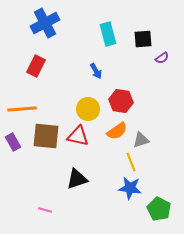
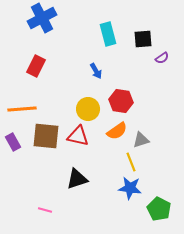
blue cross: moved 3 px left, 5 px up
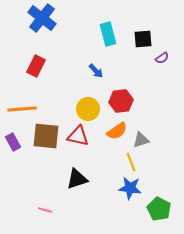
blue cross: rotated 24 degrees counterclockwise
blue arrow: rotated 14 degrees counterclockwise
red hexagon: rotated 15 degrees counterclockwise
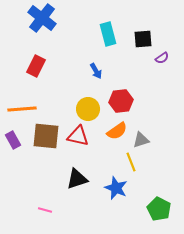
blue arrow: rotated 14 degrees clockwise
purple rectangle: moved 2 px up
blue star: moved 14 px left; rotated 15 degrees clockwise
